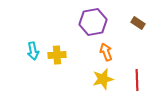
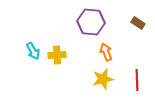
purple hexagon: moved 2 px left; rotated 16 degrees clockwise
cyan arrow: rotated 18 degrees counterclockwise
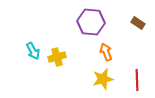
yellow cross: moved 2 px down; rotated 12 degrees counterclockwise
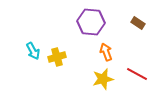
red line: moved 6 px up; rotated 60 degrees counterclockwise
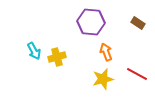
cyan arrow: moved 1 px right
